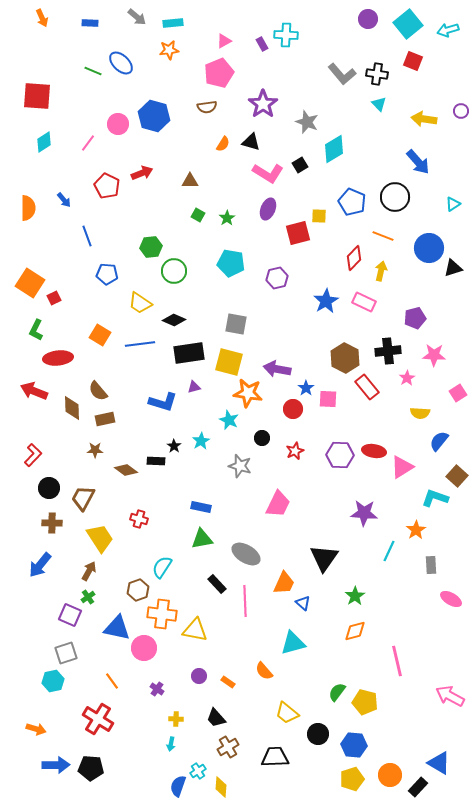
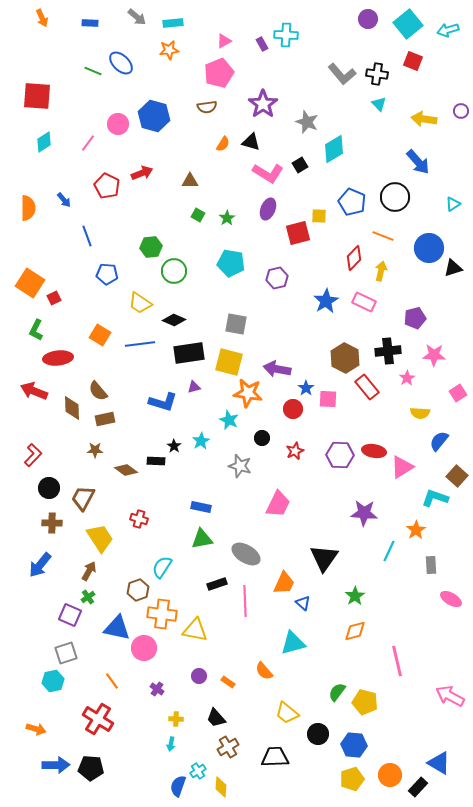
black rectangle at (217, 584): rotated 66 degrees counterclockwise
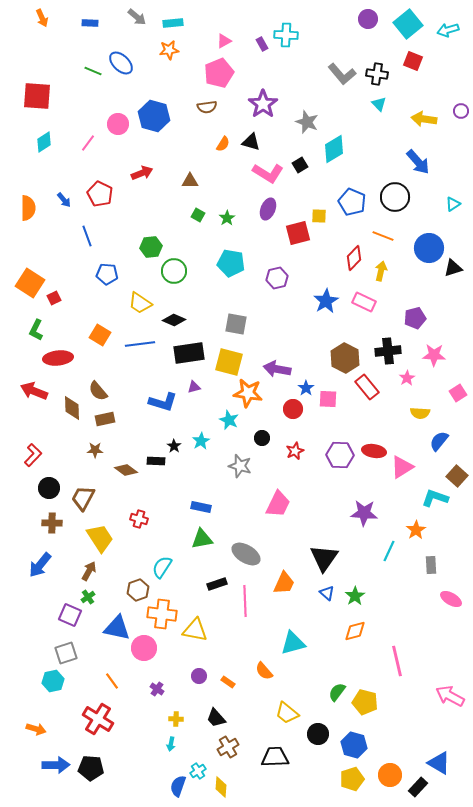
red pentagon at (107, 186): moved 7 px left, 8 px down
blue triangle at (303, 603): moved 24 px right, 10 px up
blue hexagon at (354, 745): rotated 10 degrees clockwise
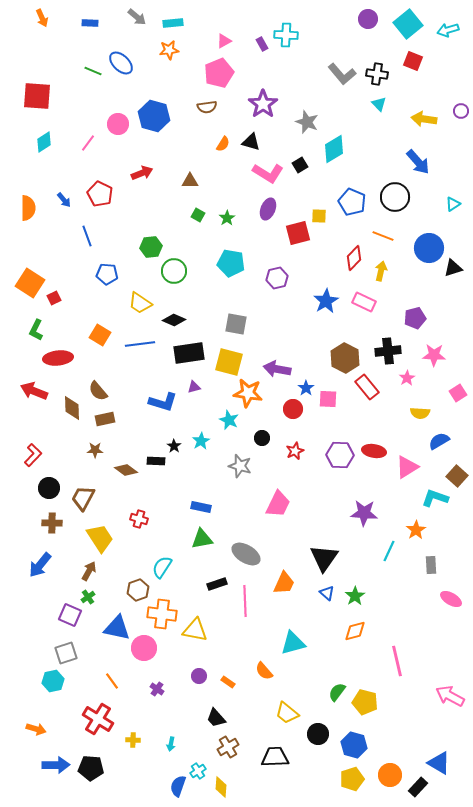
blue semicircle at (439, 441): rotated 20 degrees clockwise
pink triangle at (402, 467): moved 5 px right
yellow cross at (176, 719): moved 43 px left, 21 px down
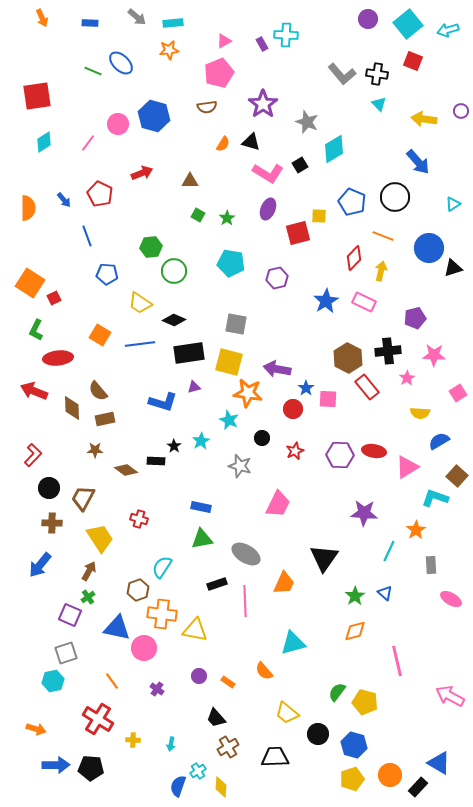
red square at (37, 96): rotated 12 degrees counterclockwise
brown hexagon at (345, 358): moved 3 px right
blue triangle at (327, 593): moved 58 px right
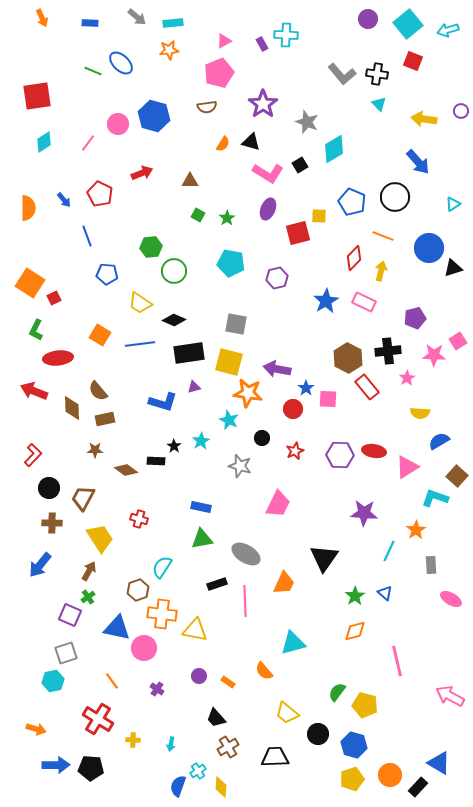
pink square at (458, 393): moved 52 px up
yellow pentagon at (365, 702): moved 3 px down
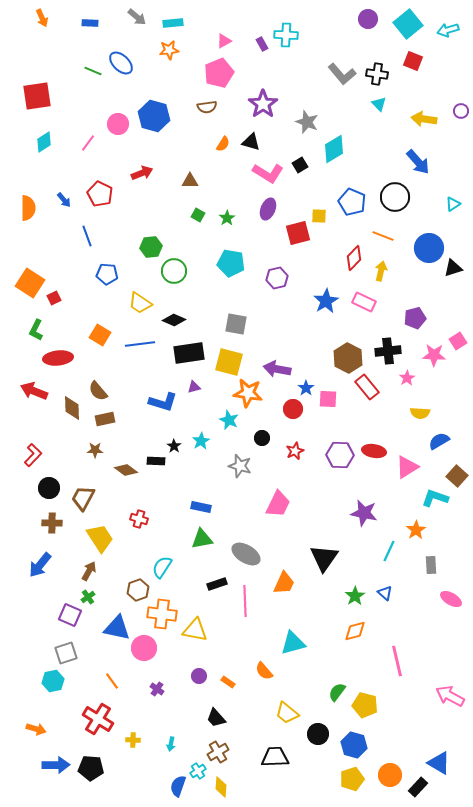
purple star at (364, 513): rotated 8 degrees clockwise
brown cross at (228, 747): moved 10 px left, 5 px down
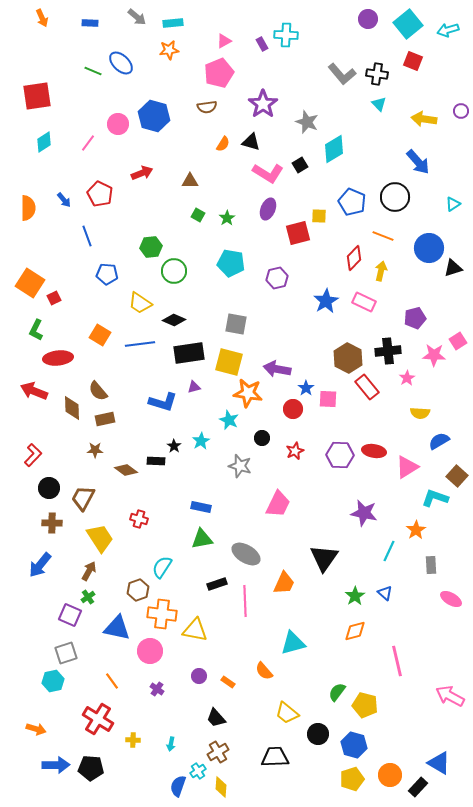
pink circle at (144, 648): moved 6 px right, 3 px down
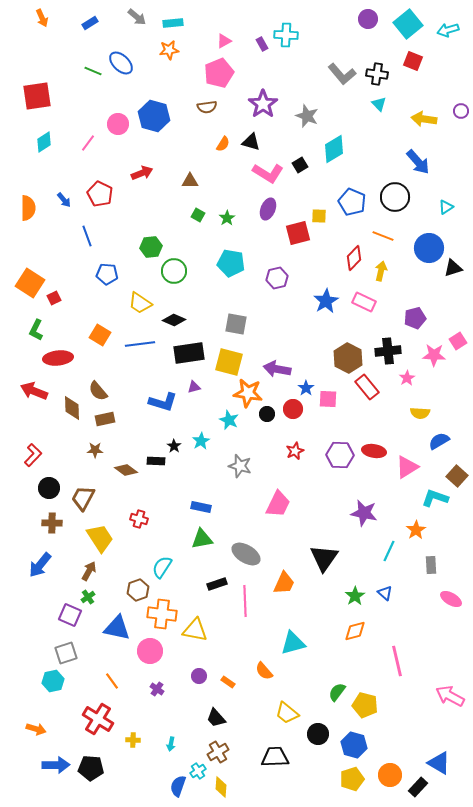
blue rectangle at (90, 23): rotated 35 degrees counterclockwise
gray star at (307, 122): moved 6 px up
cyan triangle at (453, 204): moved 7 px left, 3 px down
black circle at (262, 438): moved 5 px right, 24 px up
